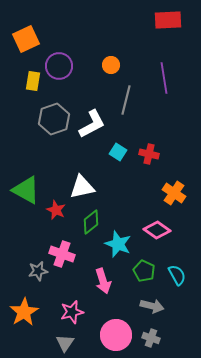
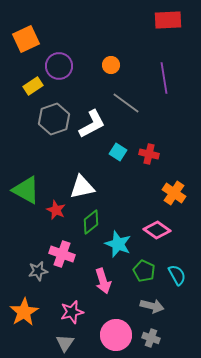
yellow rectangle: moved 5 px down; rotated 48 degrees clockwise
gray line: moved 3 px down; rotated 68 degrees counterclockwise
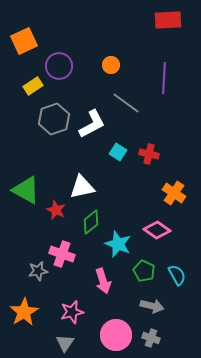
orange square: moved 2 px left, 2 px down
purple line: rotated 12 degrees clockwise
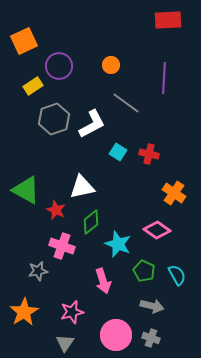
pink cross: moved 8 px up
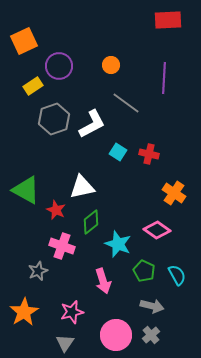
gray star: rotated 12 degrees counterclockwise
gray cross: moved 3 px up; rotated 30 degrees clockwise
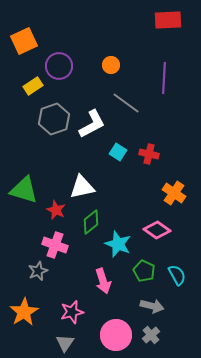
green triangle: moved 2 px left; rotated 12 degrees counterclockwise
pink cross: moved 7 px left, 1 px up
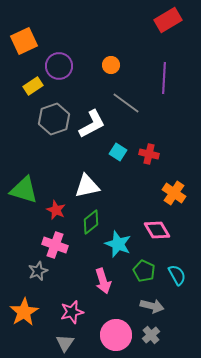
red rectangle: rotated 28 degrees counterclockwise
white triangle: moved 5 px right, 1 px up
pink diamond: rotated 24 degrees clockwise
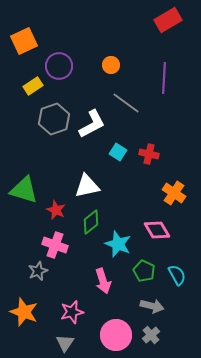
orange star: rotated 20 degrees counterclockwise
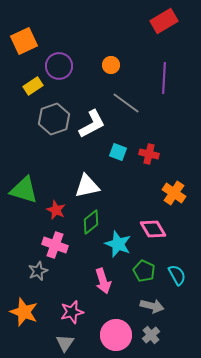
red rectangle: moved 4 px left, 1 px down
cyan square: rotated 12 degrees counterclockwise
pink diamond: moved 4 px left, 1 px up
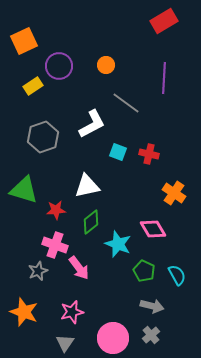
orange circle: moved 5 px left
gray hexagon: moved 11 px left, 18 px down
red star: rotated 30 degrees counterclockwise
pink arrow: moved 24 px left, 13 px up; rotated 20 degrees counterclockwise
pink circle: moved 3 px left, 3 px down
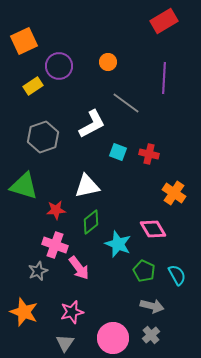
orange circle: moved 2 px right, 3 px up
green triangle: moved 4 px up
